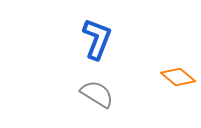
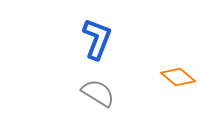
gray semicircle: moved 1 px right, 1 px up
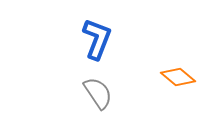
gray semicircle: rotated 24 degrees clockwise
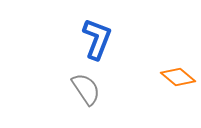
gray semicircle: moved 12 px left, 4 px up
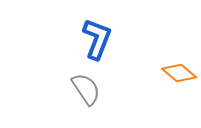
orange diamond: moved 1 px right, 4 px up
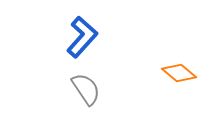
blue L-shape: moved 15 px left, 2 px up; rotated 21 degrees clockwise
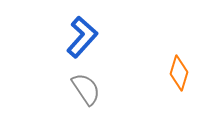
orange diamond: rotated 68 degrees clockwise
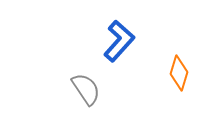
blue L-shape: moved 37 px right, 4 px down
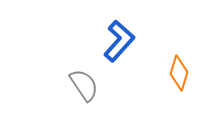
gray semicircle: moved 2 px left, 4 px up
